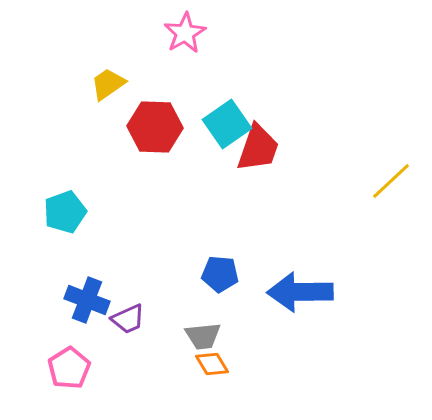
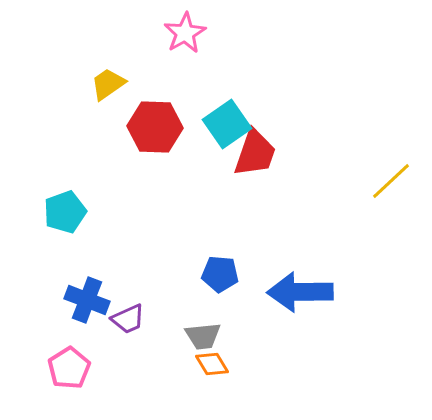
red trapezoid: moved 3 px left, 5 px down
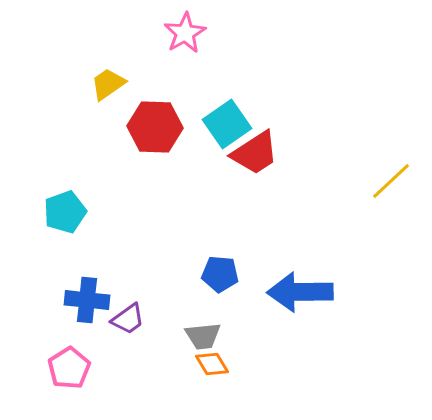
red trapezoid: rotated 38 degrees clockwise
blue cross: rotated 15 degrees counterclockwise
purple trapezoid: rotated 12 degrees counterclockwise
